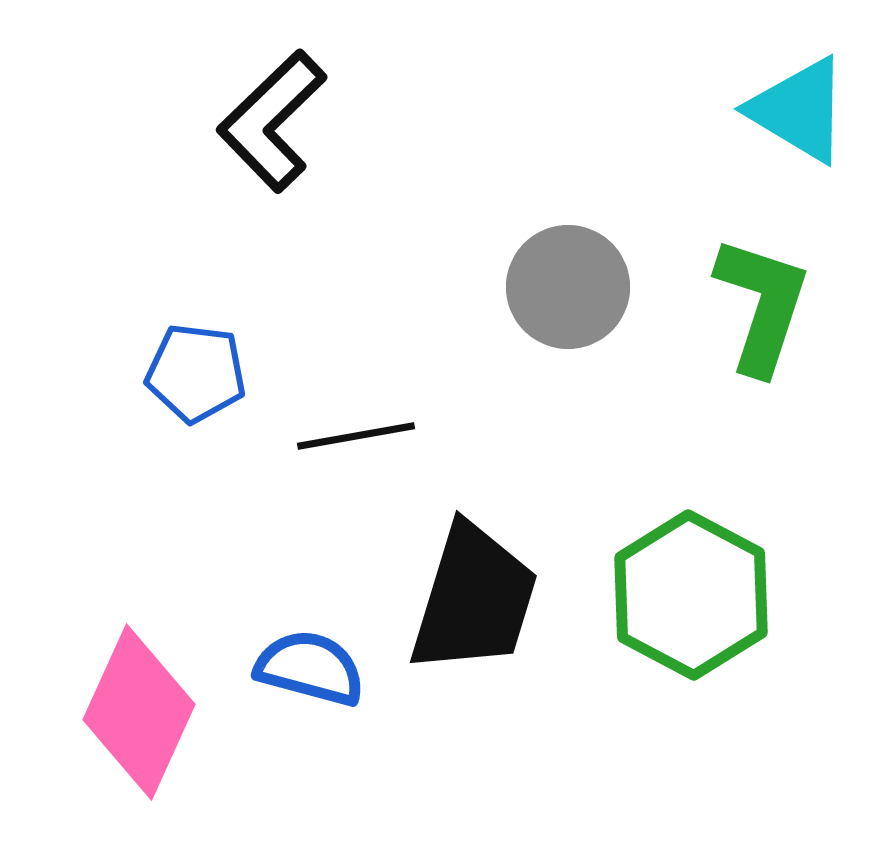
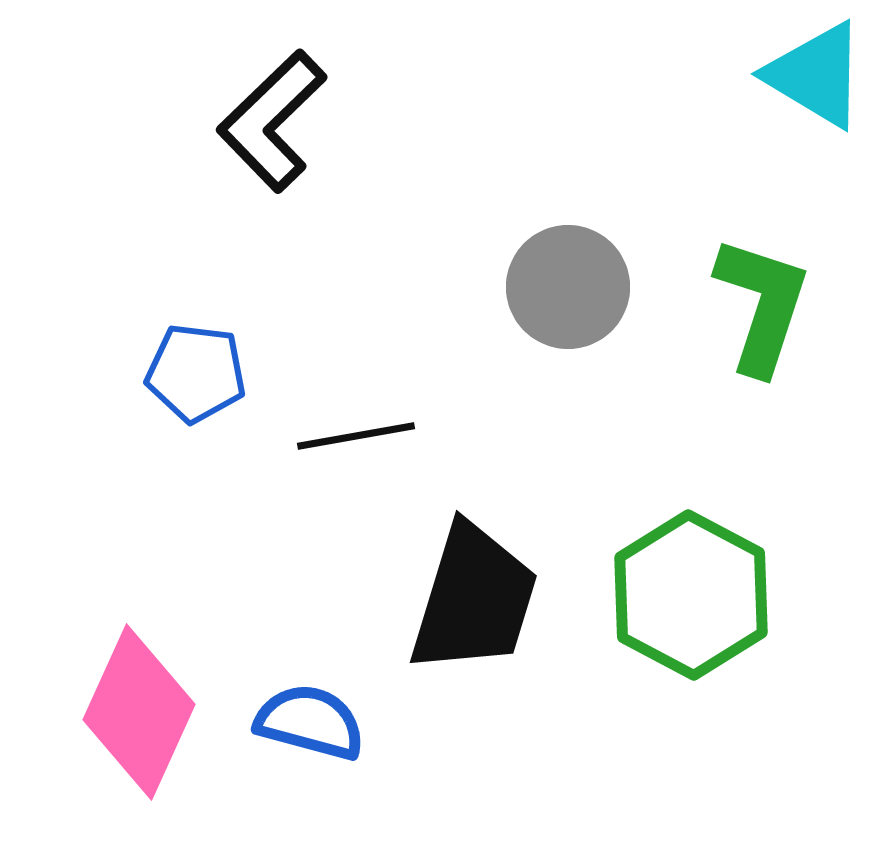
cyan triangle: moved 17 px right, 35 px up
blue semicircle: moved 54 px down
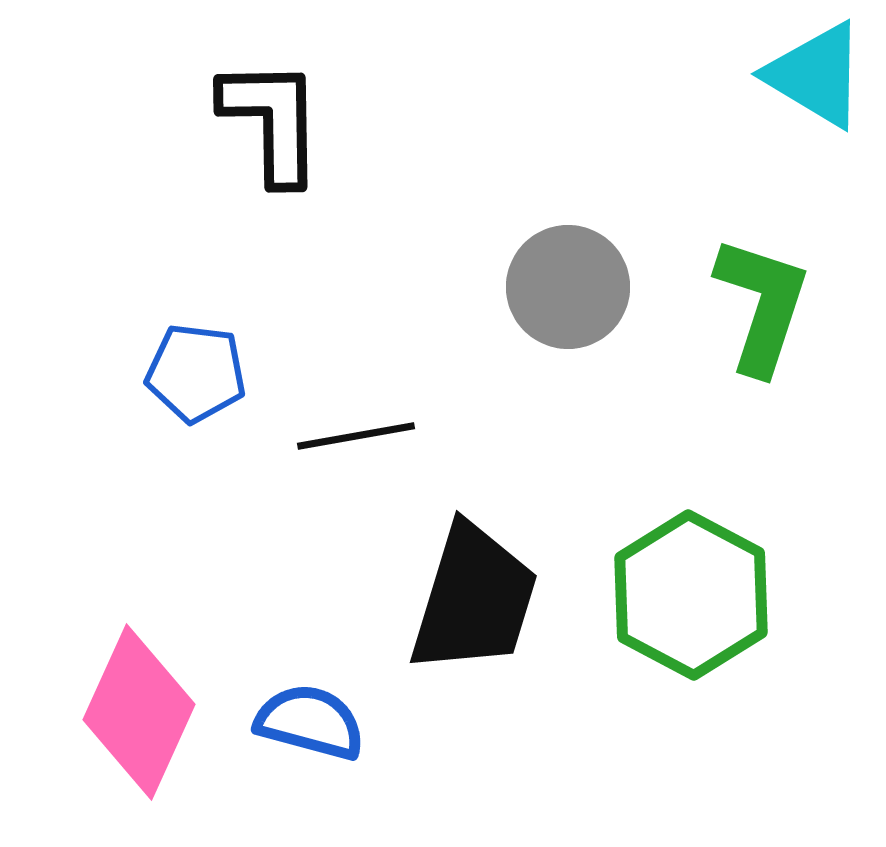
black L-shape: rotated 133 degrees clockwise
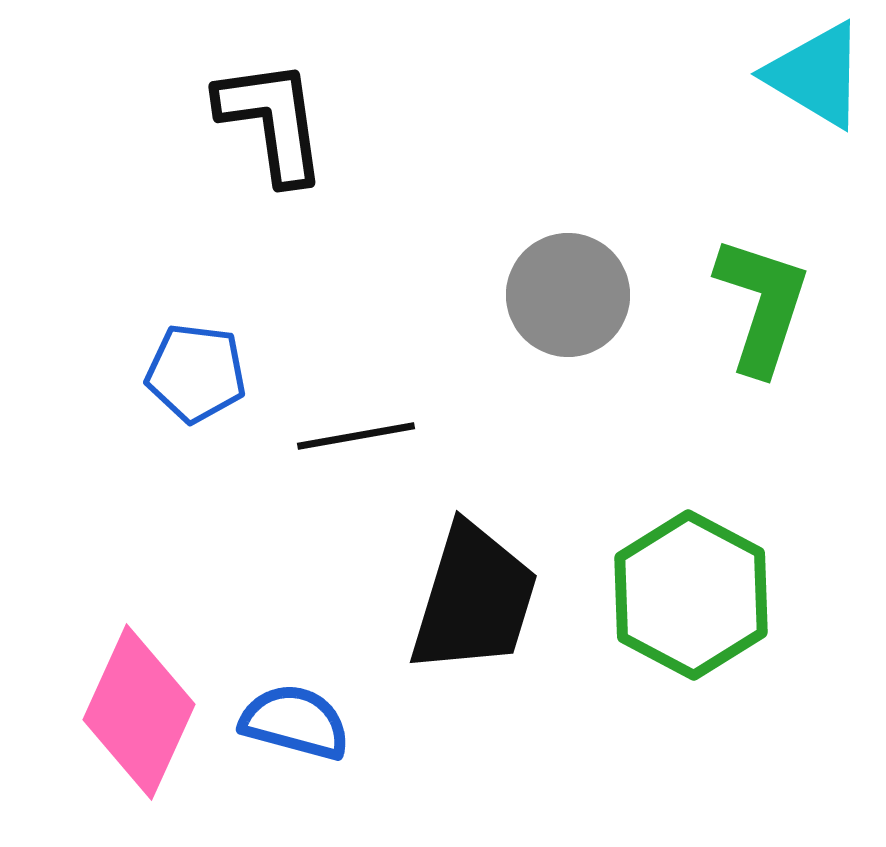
black L-shape: rotated 7 degrees counterclockwise
gray circle: moved 8 px down
blue semicircle: moved 15 px left
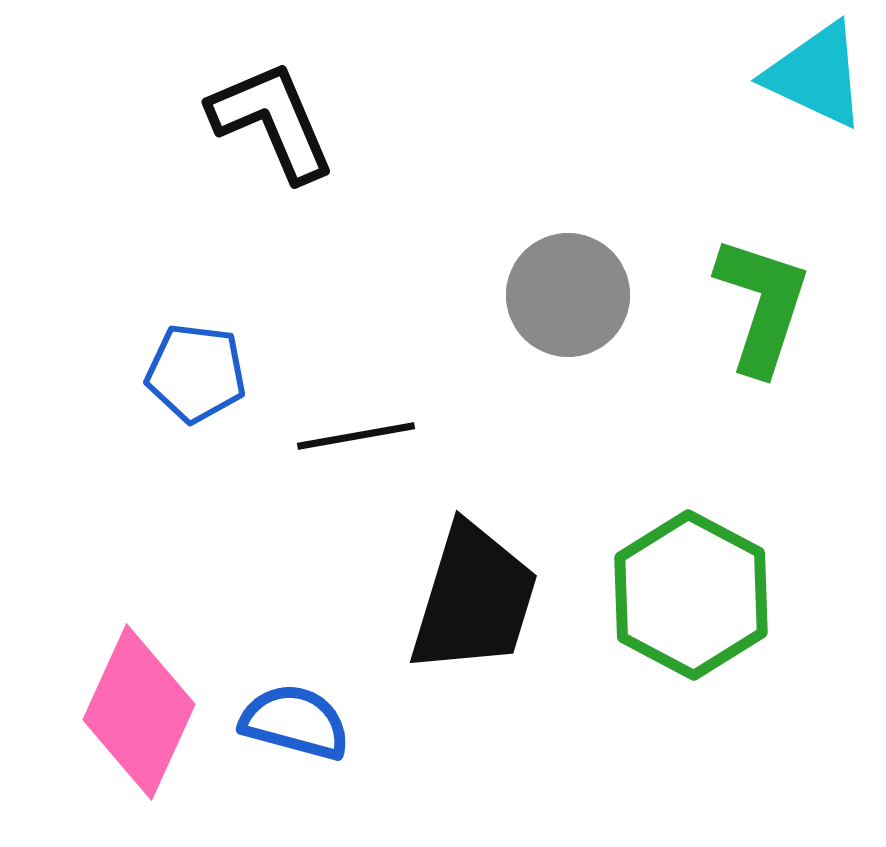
cyan triangle: rotated 6 degrees counterclockwise
black L-shape: rotated 15 degrees counterclockwise
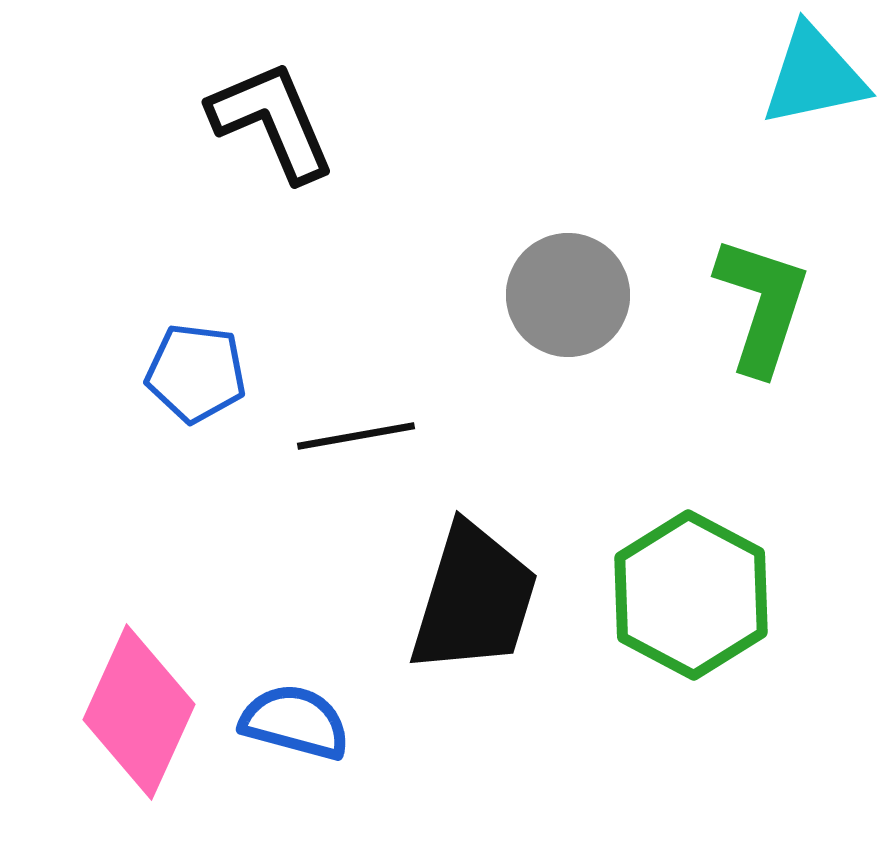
cyan triangle: moved 2 px left, 1 px down; rotated 37 degrees counterclockwise
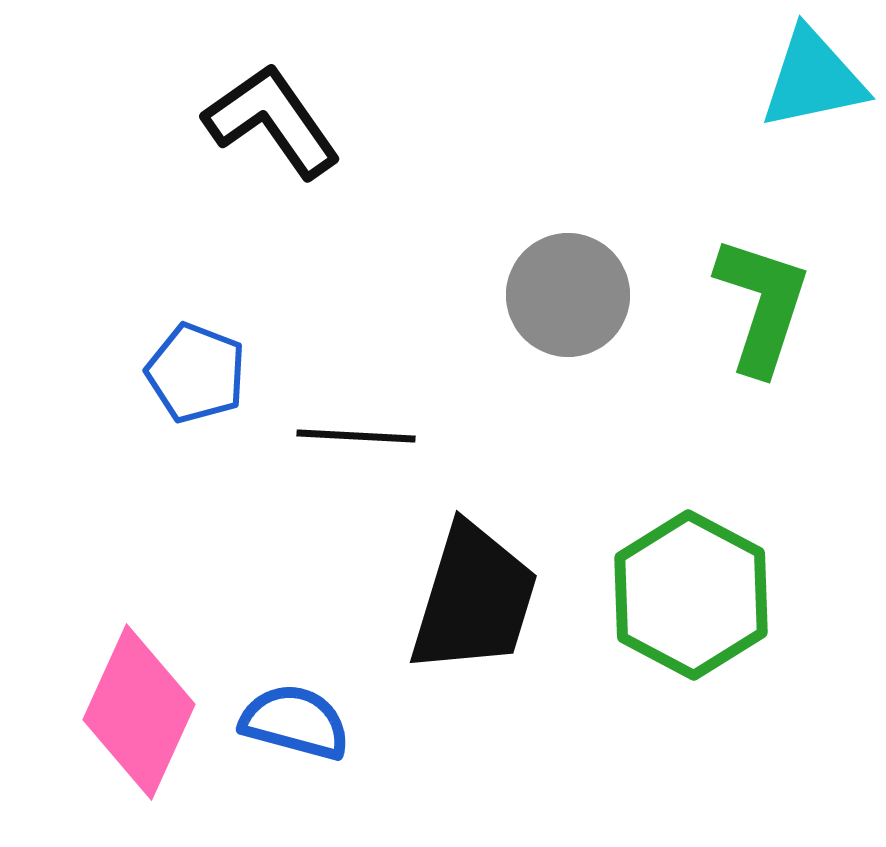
cyan triangle: moved 1 px left, 3 px down
black L-shape: rotated 12 degrees counterclockwise
blue pentagon: rotated 14 degrees clockwise
black line: rotated 13 degrees clockwise
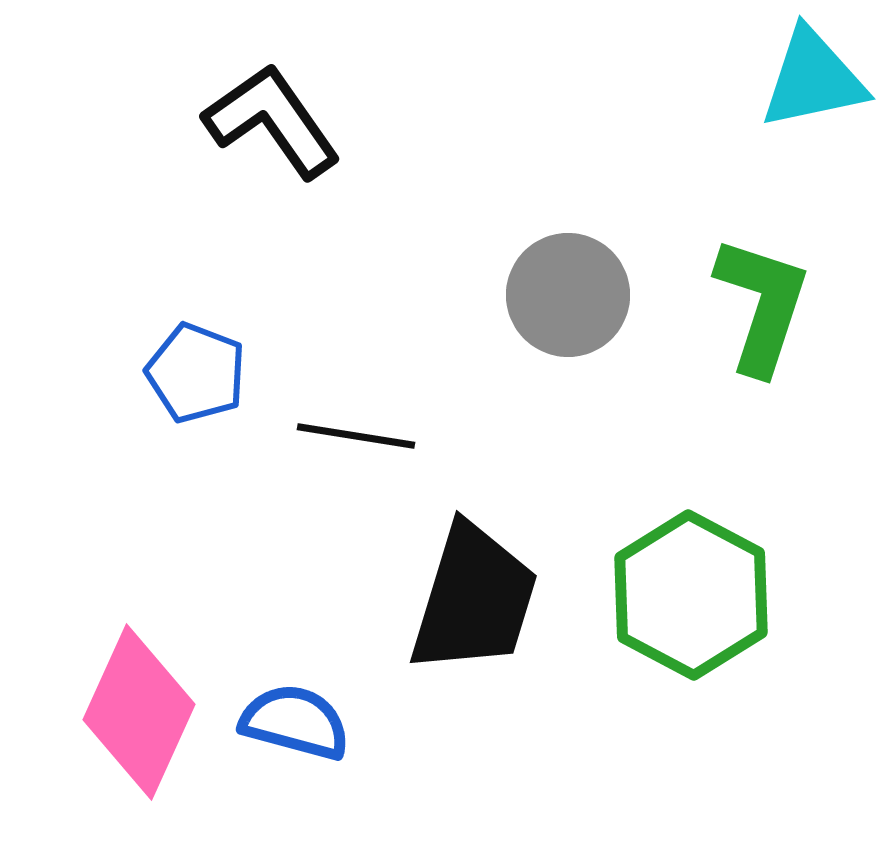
black line: rotated 6 degrees clockwise
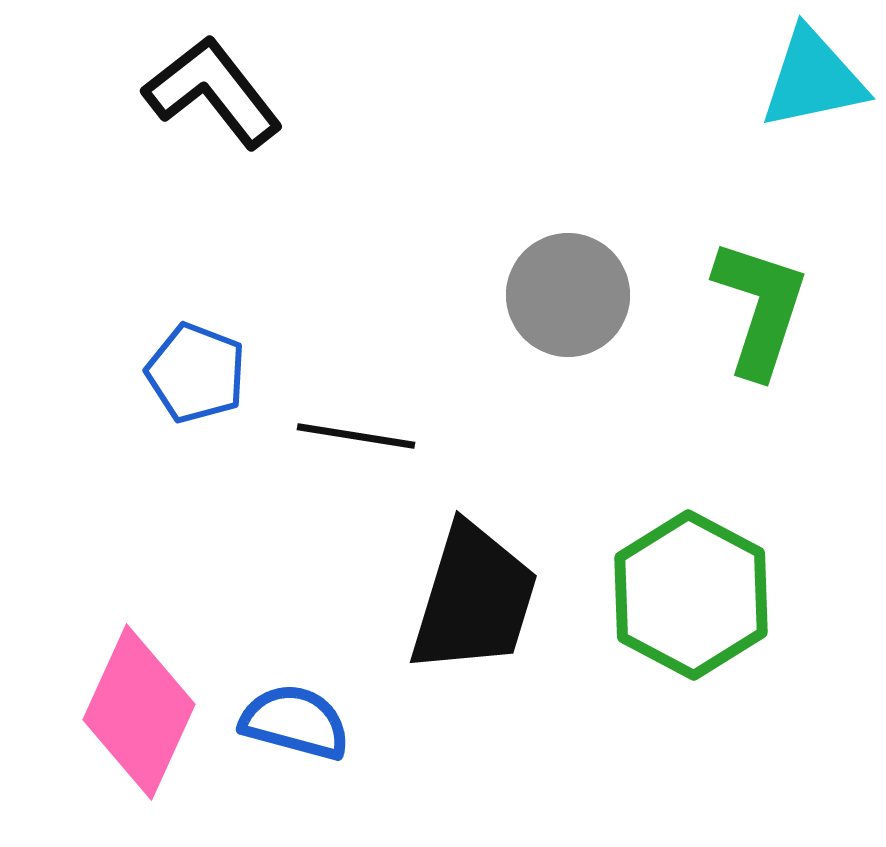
black L-shape: moved 59 px left, 29 px up; rotated 3 degrees counterclockwise
green L-shape: moved 2 px left, 3 px down
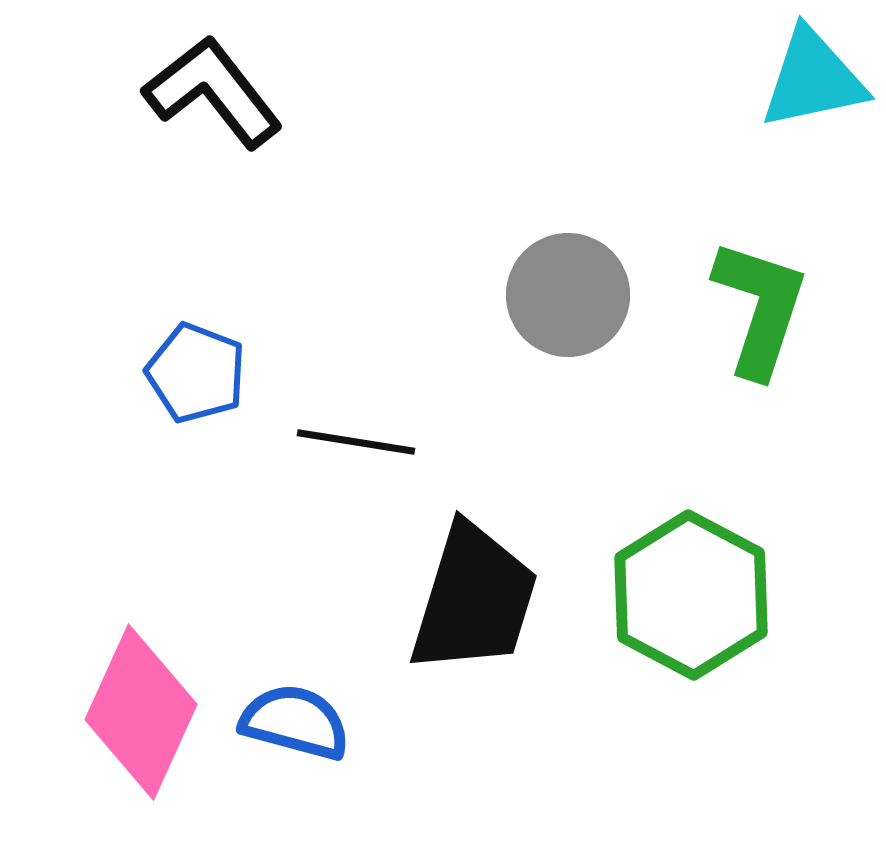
black line: moved 6 px down
pink diamond: moved 2 px right
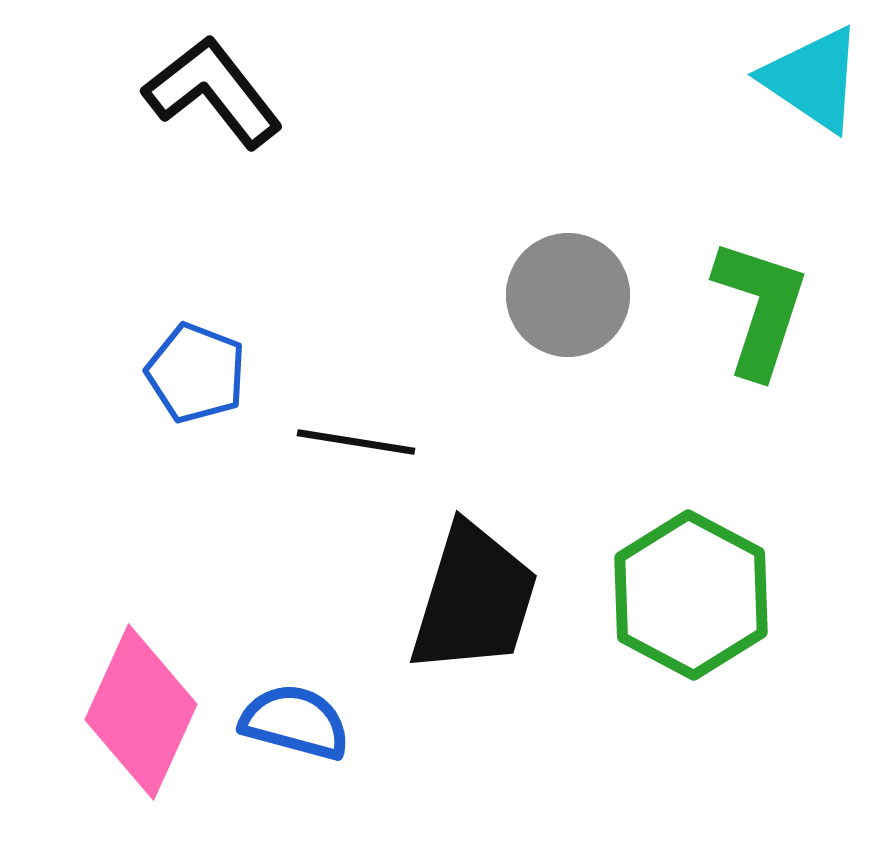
cyan triangle: rotated 46 degrees clockwise
